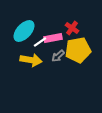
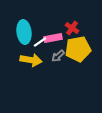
cyan ellipse: moved 1 px down; rotated 50 degrees counterclockwise
yellow pentagon: moved 1 px up
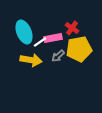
cyan ellipse: rotated 15 degrees counterclockwise
yellow pentagon: moved 1 px right
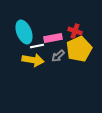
red cross: moved 3 px right, 3 px down; rotated 16 degrees counterclockwise
white line: moved 3 px left, 4 px down; rotated 24 degrees clockwise
yellow pentagon: rotated 15 degrees counterclockwise
yellow arrow: moved 2 px right
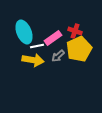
pink rectangle: rotated 24 degrees counterclockwise
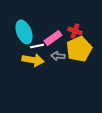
gray arrow: rotated 48 degrees clockwise
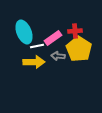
red cross: rotated 24 degrees counterclockwise
yellow pentagon: rotated 15 degrees counterclockwise
yellow arrow: moved 1 px right, 2 px down; rotated 10 degrees counterclockwise
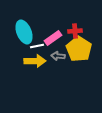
yellow arrow: moved 1 px right, 1 px up
